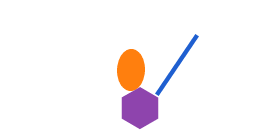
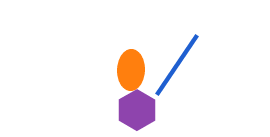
purple hexagon: moved 3 px left, 2 px down
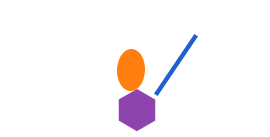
blue line: moved 1 px left
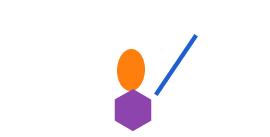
purple hexagon: moved 4 px left
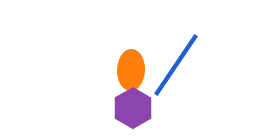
purple hexagon: moved 2 px up
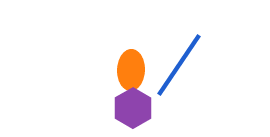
blue line: moved 3 px right
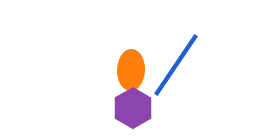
blue line: moved 3 px left
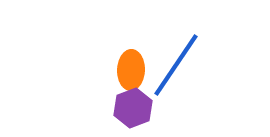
purple hexagon: rotated 9 degrees clockwise
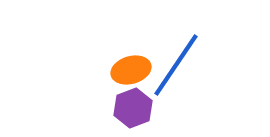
orange ellipse: rotated 72 degrees clockwise
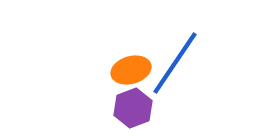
blue line: moved 1 px left, 2 px up
